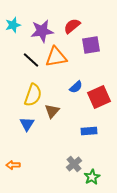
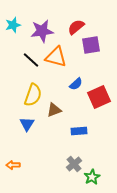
red semicircle: moved 4 px right, 1 px down
orange triangle: rotated 25 degrees clockwise
blue semicircle: moved 3 px up
brown triangle: moved 2 px right, 1 px up; rotated 28 degrees clockwise
blue rectangle: moved 10 px left
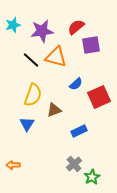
blue rectangle: rotated 21 degrees counterclockwise
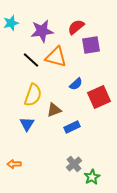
cyan star: moved 2 px left, 2 px up
blue rectangle: moved 7 px left, 4 px up
orange arrow: moved 1 px right, 1 px up
